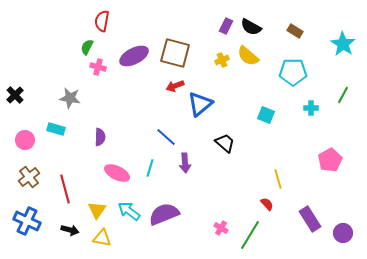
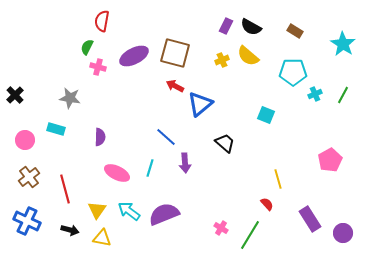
red arrow at (175, 86): rotated 48 degrees clockwise
cyan cross at (311, 108): moved 4 px right, 14 px up; rotated 24 degrees counterclockwise
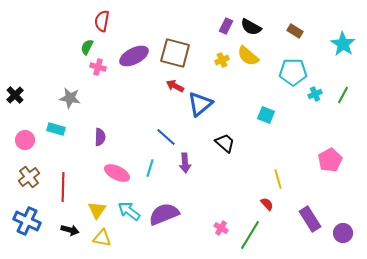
red line at (65, 189): moved 2 px left, 2 px up; rotated 16 degrees clockwise
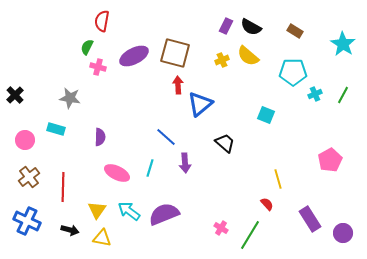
red arrow at (175, 86): moved 3 px right, 1 px up; rotated 60 degrees clockwise
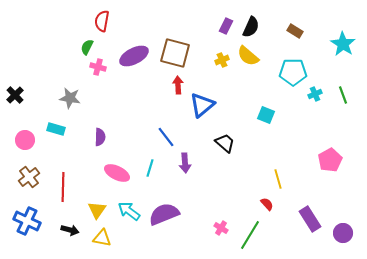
black semicircle at (251, 27): rotated 95 degrees counterclockwise
green line at (343, 95): rotated 48 degrees counterclockwise
blue triangle at (200, 104): moved 2 px right, 1 px down
blue line at (166, 137): rotated 10 degrees clockwise
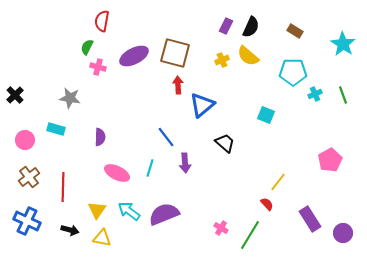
yellow line at (278, 179): moved 3 px down; rotated 54 degrees clockwise
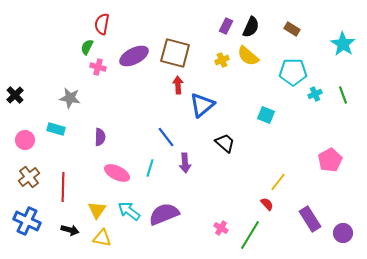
red semicircle at (102, 21): moved 3 px down
brown rectangle at (295, 31): moved 3 px left, 2 px up
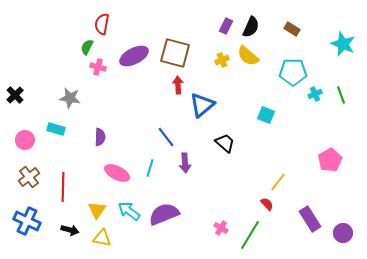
cyan star at (343, 44): rotated 10 degrees counterclockwise
green line at (343, 95): moved 2 px left
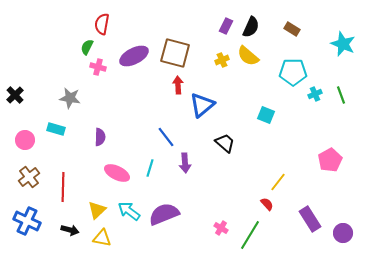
yellow triangle at (97, 210): rotated 12 degrees clockwise
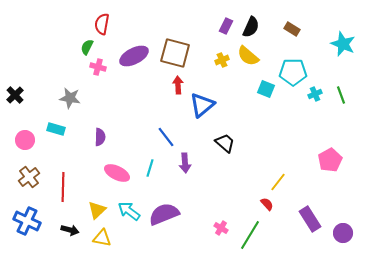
cyan square at (266, 115): moved 26 px up
